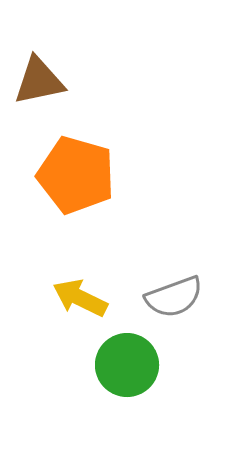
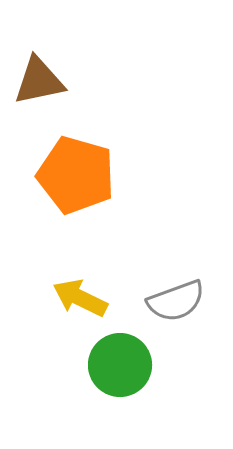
gray semicircle: moved 2 px right, 4 px down
green circle: moved 7 px left
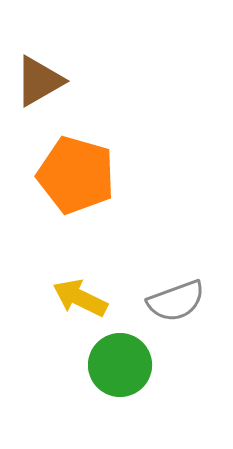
brown triangle: rotated 18 degrees counterclockwise
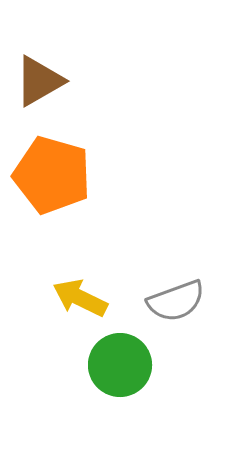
orange pentagon: moved 24 px left
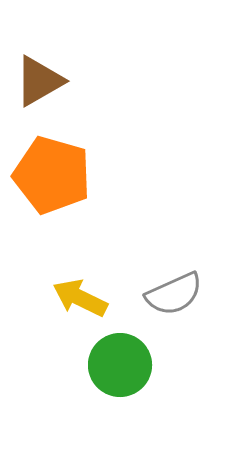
gray semicircle: moved 2 px left, 7 px up; rotated 4 degrees counterclockwise
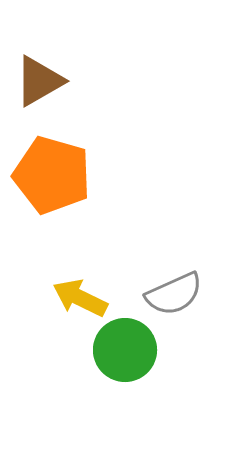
green circle: moved 5 px right, 15 px up
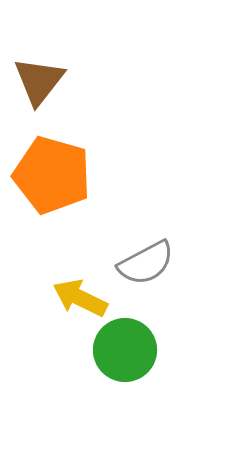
brown triangle: rotated 22 degrees counterclockwise
gray semicircle: moved 28 px left, 31 px up; rotated 4 degrees counterclockwise
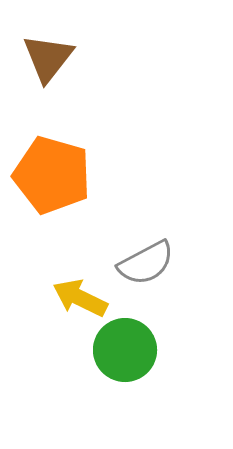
brown triangle: moved 9 px right, 23 px up
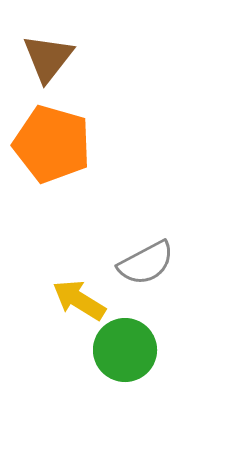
orange pentagon: moved 31 px up
yellow arrow: moved 1 px left, 2 px down; rotated 6 degrees clockwise
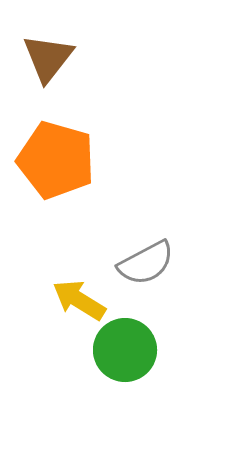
orange pentagon: moved 4 px right, 16 px down
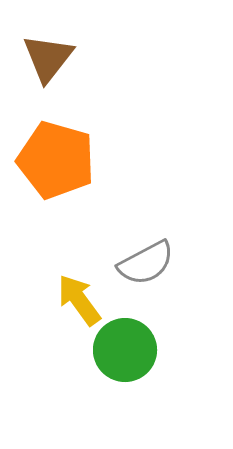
yellow arrow: rotated 22 degrees clockwise
